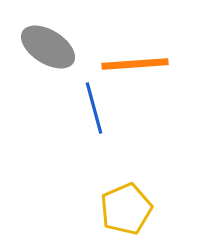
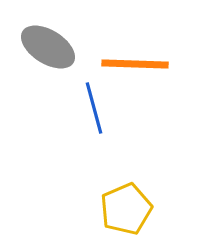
orange line: rotated 6 degrees clockwise
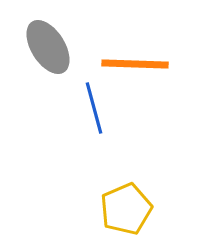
gray ellipse: rotated 26 degrees clockwise
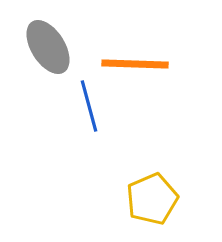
blue line: moved 5 px left, 2 px up
yellow pentagon: moved 26 px right, 10 px up
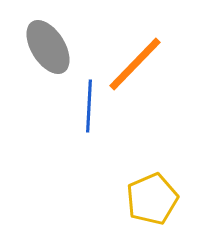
orange line: rotated 48 degrees counterclockwise
blue line: rotated 18 degrees clockwise
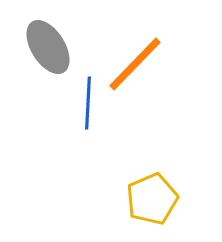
blue line: moved 1 px left, 3 px up
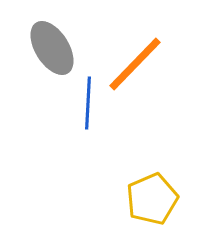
gray ellipse: moved 4 px right, 1 px down
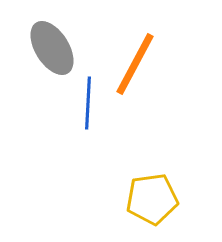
orange line: rotated 16 degrees counterclockwise
yellow pentagon: rotated 15 degrees clockwise
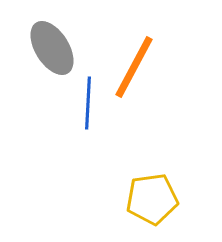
orange line: moved 1 px left, 3 px down
